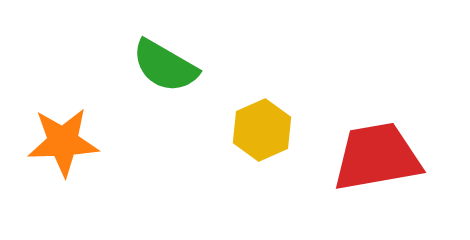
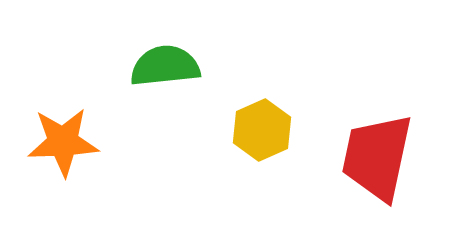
green semicircle: rotated 144 degrees clockwise
red trapezoid: rotated 68 degrees counterclockwise
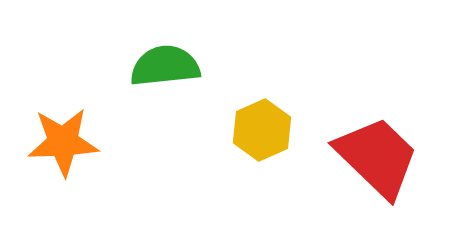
red trapezoid: rotated 122 degrees clockwise
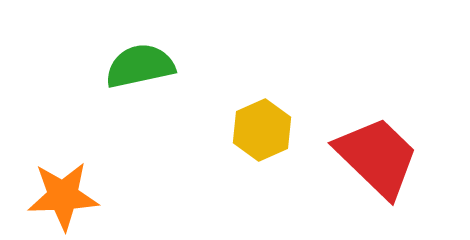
green semicircle: moved 25 px left; rotated 6 degrees counterclockwise
orange star: moved 54 px down
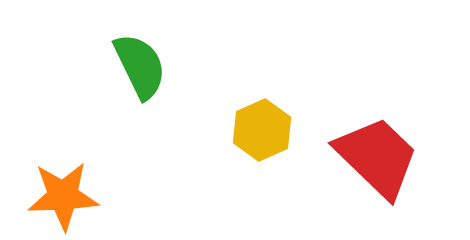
green semicircle: rotated 76 degrees clockwise
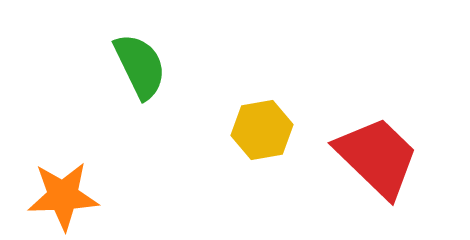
yellow hexagon: rotated 14 degrees clockwise
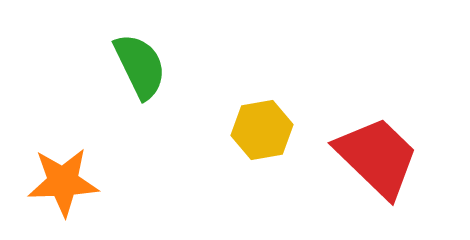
orange star: moved 14 px up
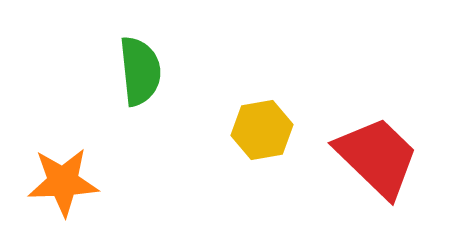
green semicircle: moved 5 px down; rotated 20 degrees clockwise
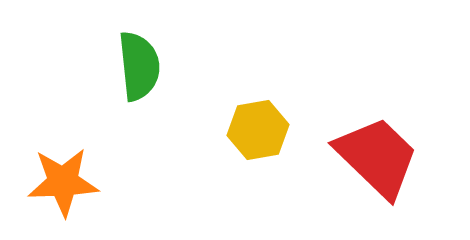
green semicircle: moved 1 px left, 5 px up
yellow hexagon: moved 4 px left
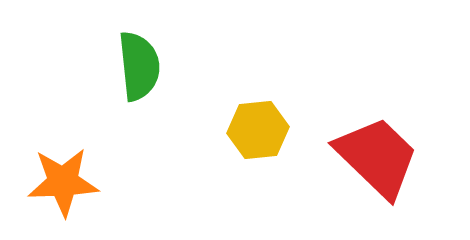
yellow hexagon: rotated 4 degrees clockwise
